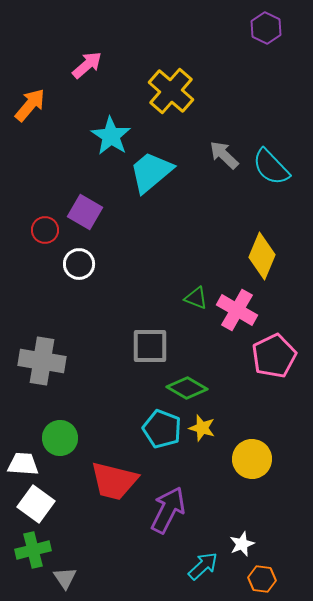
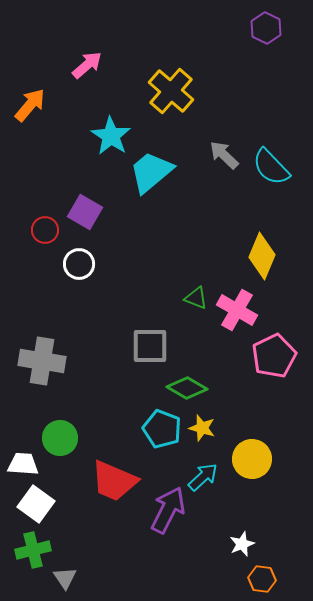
red trapezoid: rotated 9 degrees clockwise
cyan arrow: moved 89 px up
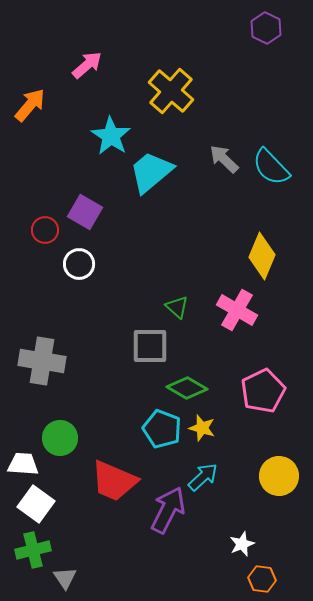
gray arrow: moved 4 px down
green triangle: moved 19 px left, 9 px down; rotated 20 degrees clockwise
pink pentagon: moved 11 px left, 35 px down
yellow circle: moved 27 px right, 17 px down
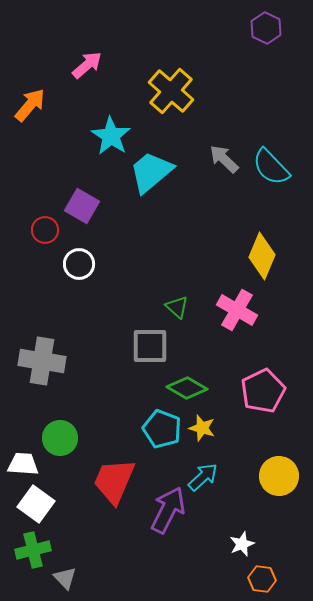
purple square: moved 3 px left, 6 px up
red trapezoid: rotated 90 degrees clockwise
gray triangle: rotated 10 degrees counterclockwise
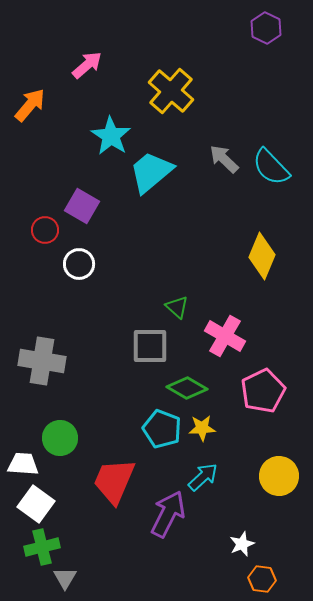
pink cross: moved 12 px left, 26 px down
yellow star: rotated 20 degrees counterclockwise
purple arrow: moved 4 px down
green cross: moved 9 px right, 3 px up
gray triangle: rotated 15 degrees clockwise
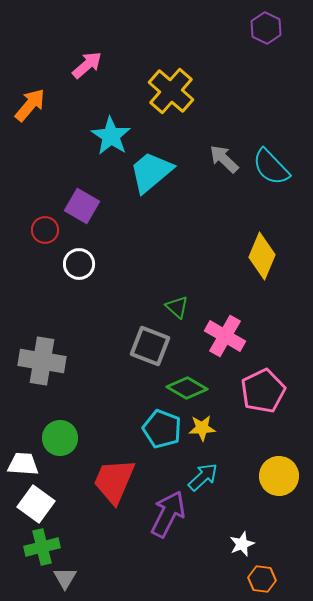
gray square: rotated 21 degrees clockwise
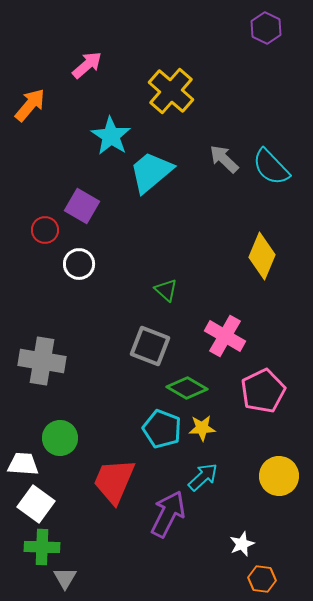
green triangle: moved 11 px left, 17 px up
green cross: rotated 16 degrees clockwise
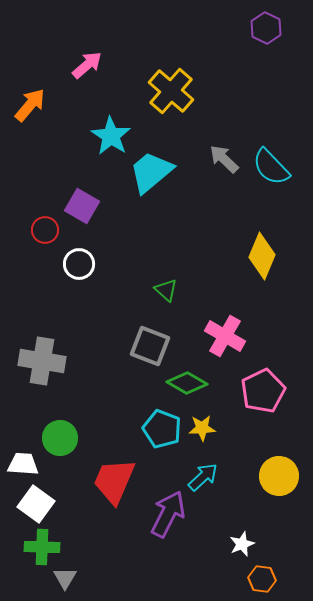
green diamond: moved 5 px up
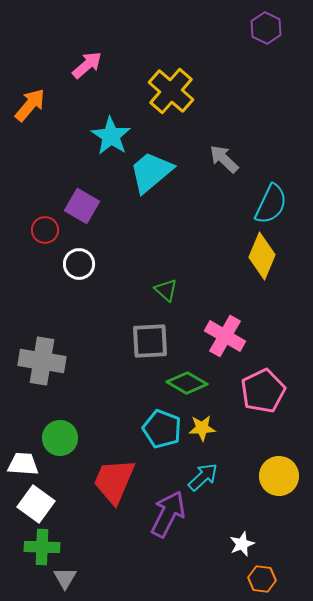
cyan semicircle: moved 37 px down; rotated 111 degrees counterclockwise
gray square: moved 5 px up; rotated 24 degrees counterclockwise
